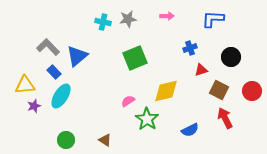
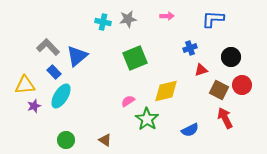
red circle: moved 10 px left, 6 px up
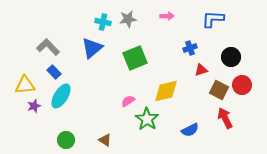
blue triangle: moved 15 px right, 8 px up
